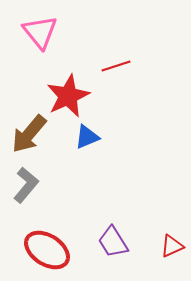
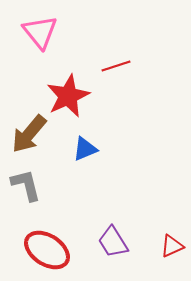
blue triangle: moved 2 px left, 12 px down
gray L-shape: rotated 54 degrees counterclockwise
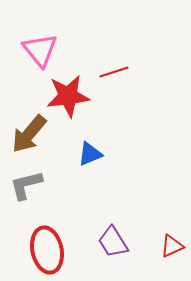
pink triangle: moved 18 px down
red line: moved 2 px left, 6 px down
red star: rotated 18 degrees clockwise
blue triangle: moved 5 px right, 5 px down
gray L-shape: rotated 90 degrees counterclockwise
red ellipse: rotated 45 degrees clockwise
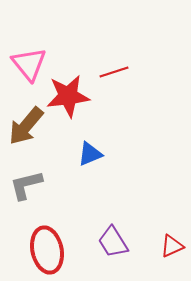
pink triangle: moved 11 px left, 14 px down
brown arrow: moved 3 px left, 8 px up
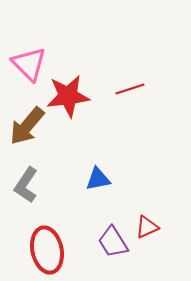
pink triangle: rotated 6 degrees counterclockwise
red line: moved 16 px right, 17 px down
brown arrow: moved 1 px right
blue triangle: moved 8 px right, 25 px down; rotated 12 degrees clockwise
gray L-shape: rotated 42 degrees counterclockwise
red triangle: moved 25 px left, 19 px up
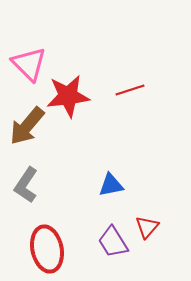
red line: moved 1 px down
blue triangle: moved 13 px right, 6 px down
red triangle: rotated 25 degrees counterclockwise
red ellipse: moved 1 px up
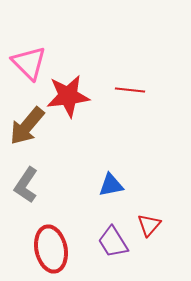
pink triangle: moved 1 px up
red line: rotated 24 degrees clockwise
red triangle: moved 2 px right, 2 px up
red ellipse: moved 4 px right
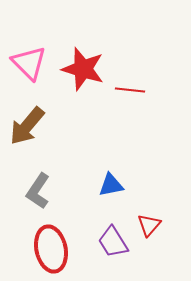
red star: moved 15 px right, 27 px up; rotated 24 degrees clockwise
gray L-shape: moved 12 px right, 6 px down
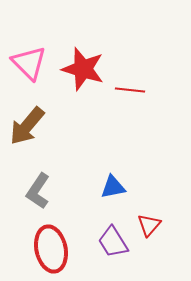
blue triangle: moved 2 px right, 2 px down
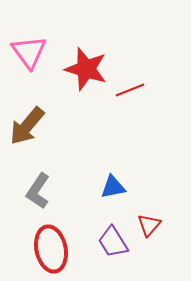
pink triangle: moved 11 px up; rotated 9 degrees clockwise
red star: moved 3 px right
red line: rotated 28 degrees counterclockwise
